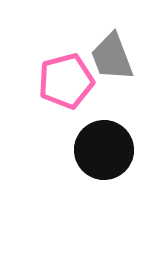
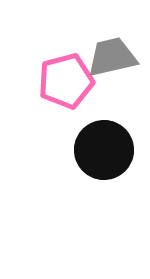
gray trapezoid: rotated 98 degrees clockwise
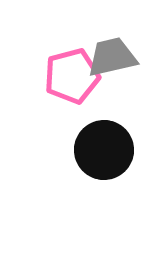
pink pentagon: moved 6 px right, 5 px up
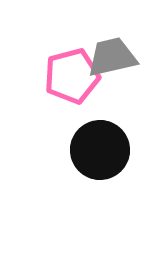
black circle: moved 4 px left
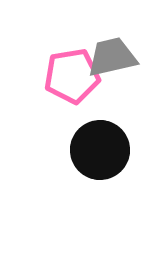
pink pentagon: rotated 6 degrees clockwise
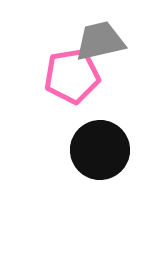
gray trapezoid: moved 12 px left, 16 px up
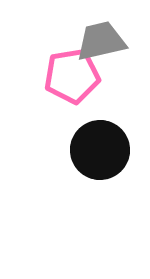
gray trapezoid: moved 1 px right
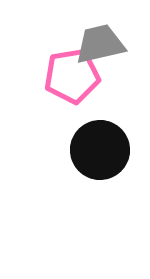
gray trapezoid: moved 1 px left, 3 px down
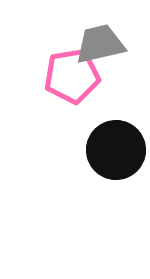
black circle: moved 16 px right
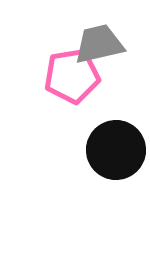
gray trapezoid: moved 1 px left
